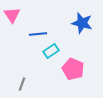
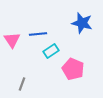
pink triangle: moved 25 px down
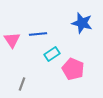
cyan rectangle: moved 1 px right, 3 px down
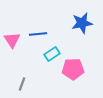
blue star: rotated 25 degrees counterclockwise
pink pentagon: rotated 25 degrees counterclockwise
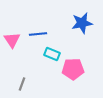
cyan rectangle: rotated 56 degrees clockwise
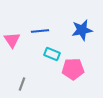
blue star: moved 7 px down
blue line: moved 2 px right, 3 px up
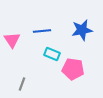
blue line: moved 2 px right
pink pentagon: rotated 10 degrees clockwise
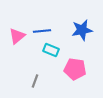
pink triangle: moved 5 px right, 4 px up; rotated 24 degrees clockwise
cyan rectangle: moved 1 px left, 4 px up
pink pentagon: moved 2 px right
gray line: moved 13 px right, 3 px up
